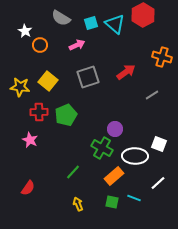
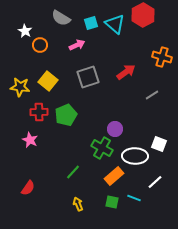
white line: moved 3 px left, 1 px up
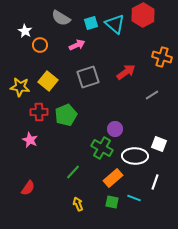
orange rectangle: moved 1 px left, 2 px down
white line: rotated 28 degrees counterclockwise
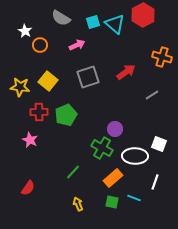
cyan square: moved 2 px right, 1 px up
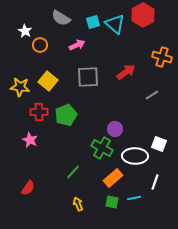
gray square: rotated 15 degrees clockwise
cyan line: rotated 32 degrees counterclockwise
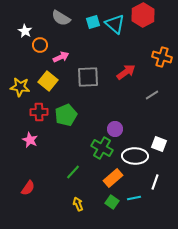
pink arrow: moved 16 px left, 12 px down
green square: rotated 24 degrees clockwise
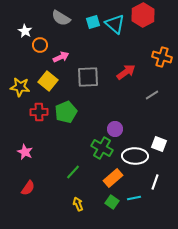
green pentagon: moved 3 px up
pink star: moved 5 px left, 12 px down
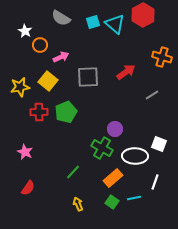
yellow star: rotated 18 degrees counterclockwise
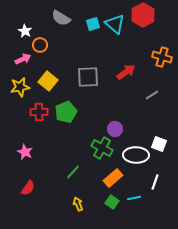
cyan square: moved 2 px down
pink arrow: moved 38 px left, 2 px down
white ellipse: moved 1 px right, 1 px up
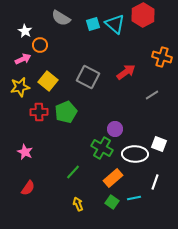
gray square: rotated 30 degrees clockwise
white ellipse: moved 1 px left, 1 px up
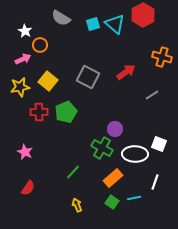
yellow arrow: moved 1 px left, 1 px down
